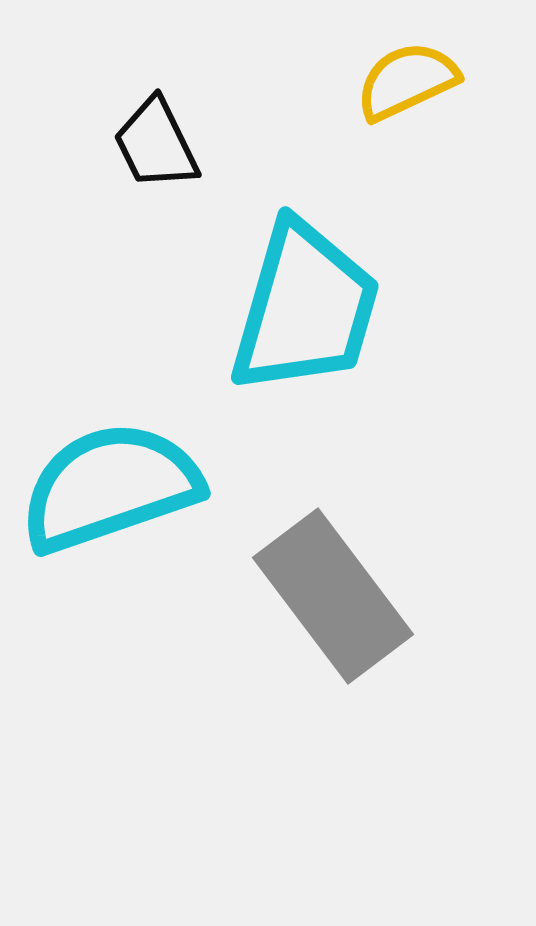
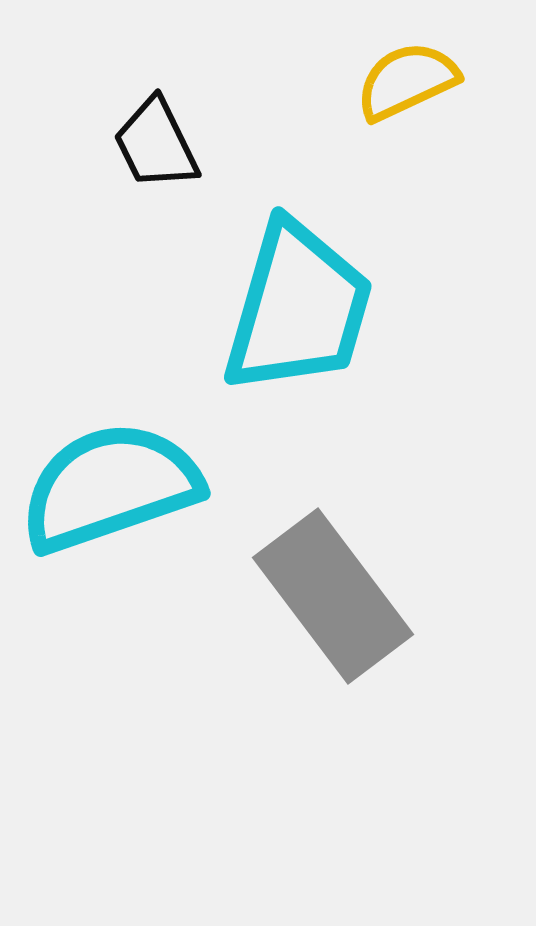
cyan trapezoid: moved 7 px left
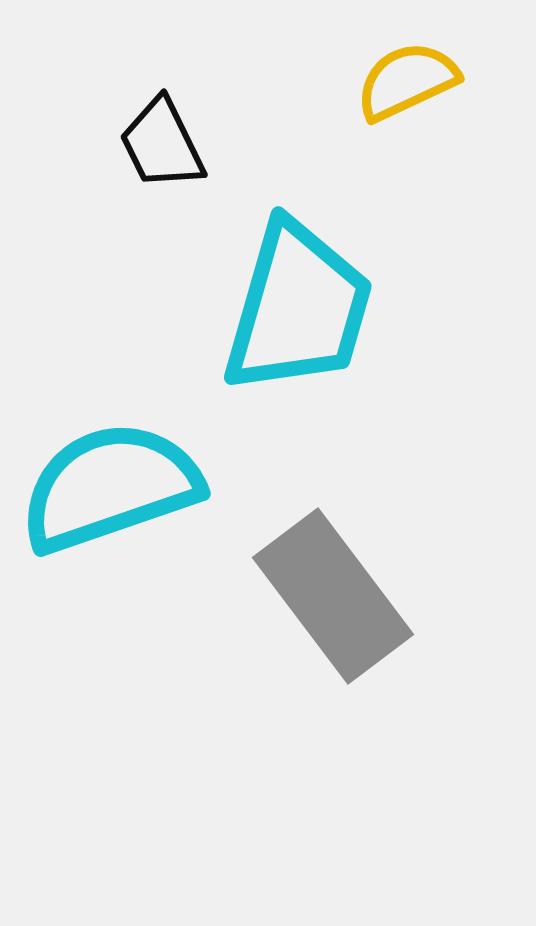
black trapezoid: moved 6 px right
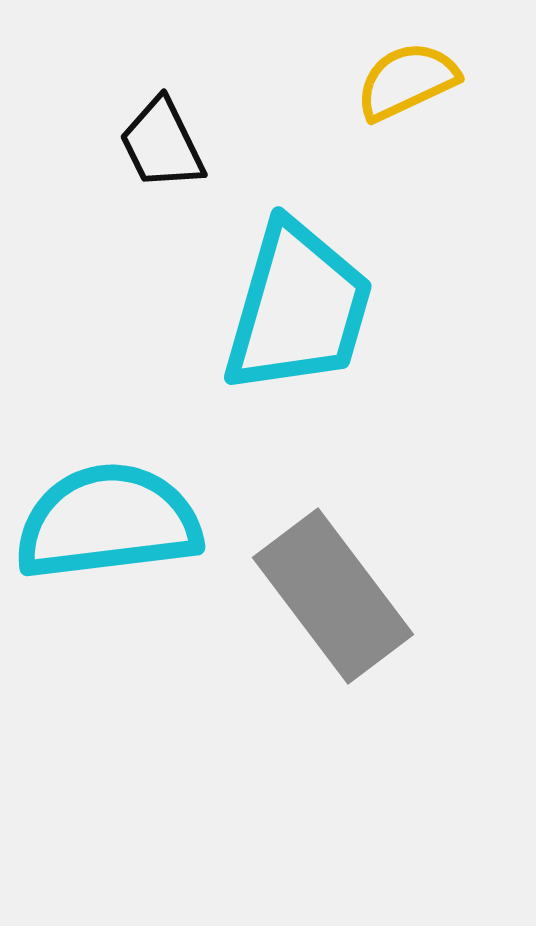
cyan semicircle: moved 2 px left, 35 px down; rotated 12 degrees clockwise
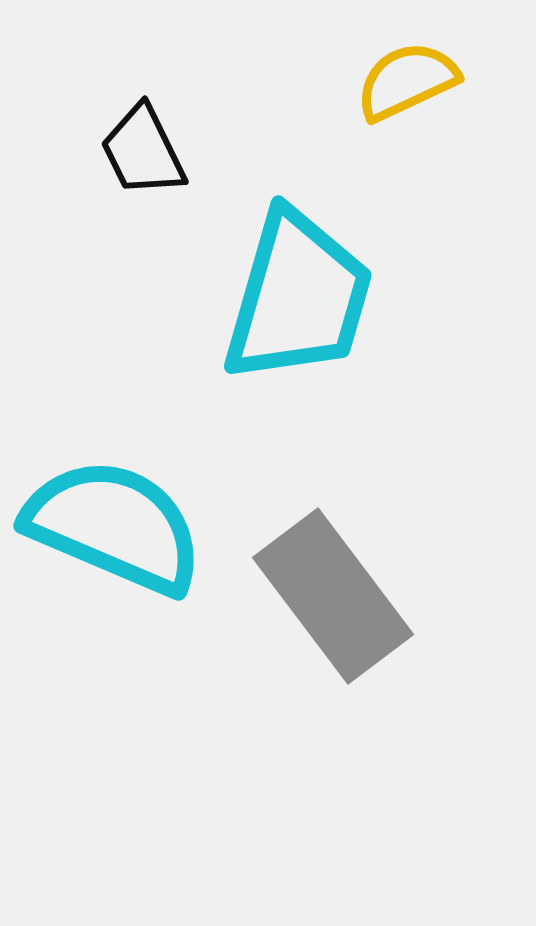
black trapezoid: moved 19 px left, 7 px down
cyan trapezoid: moved 11 px up
cyan semicircle: moved 6 px right, 4 px down; rotated 30 degrees clockwise
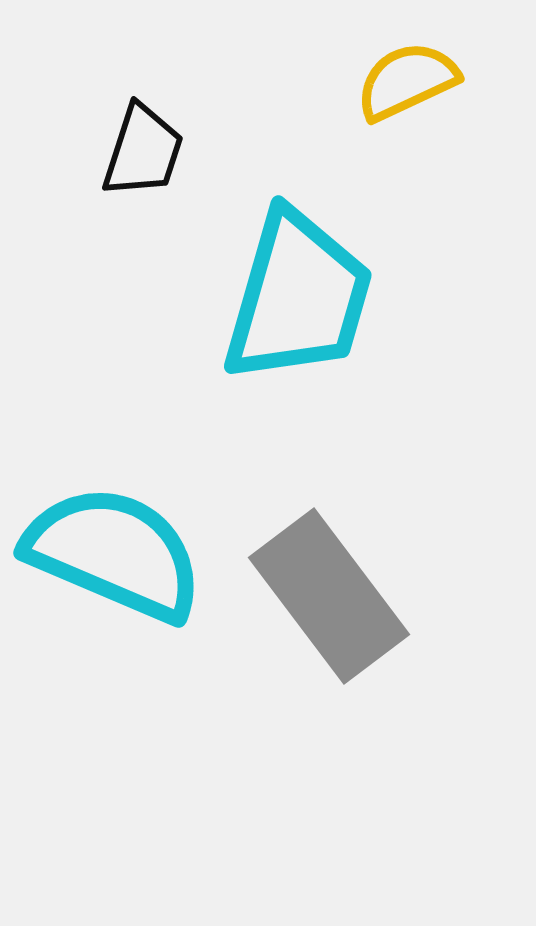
black trapezoid: rotated 136 degrees counterclockwise
cyan semicircle: moved 27 px down
gray rectangle: moved 4 px left
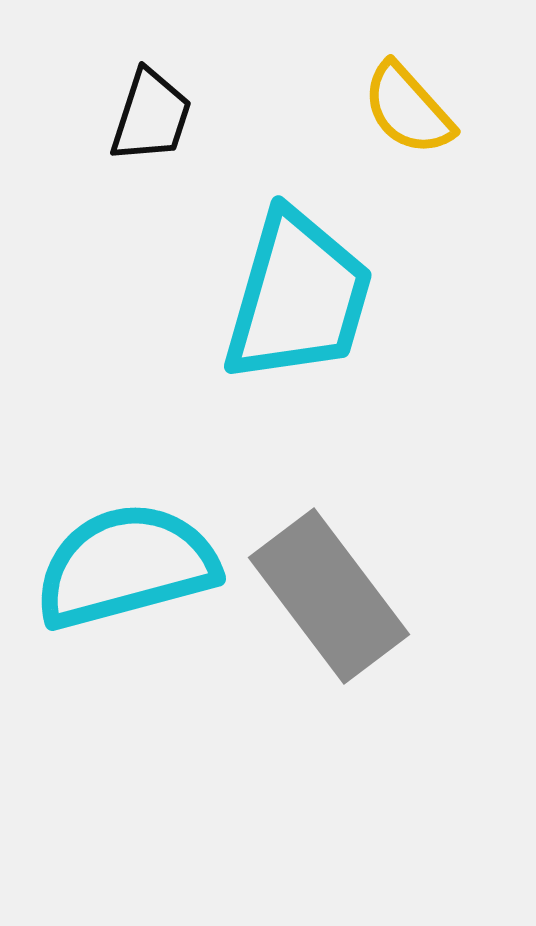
yellow semicircle: moved 1 px right, 28 px down; rotated 107 degrees counterclockwise
black trapezoid: moved 8 px right, 35 px up
cyan semicircle: moved 12 px right, 13 px down; rotated 38 degrees counterclockwise
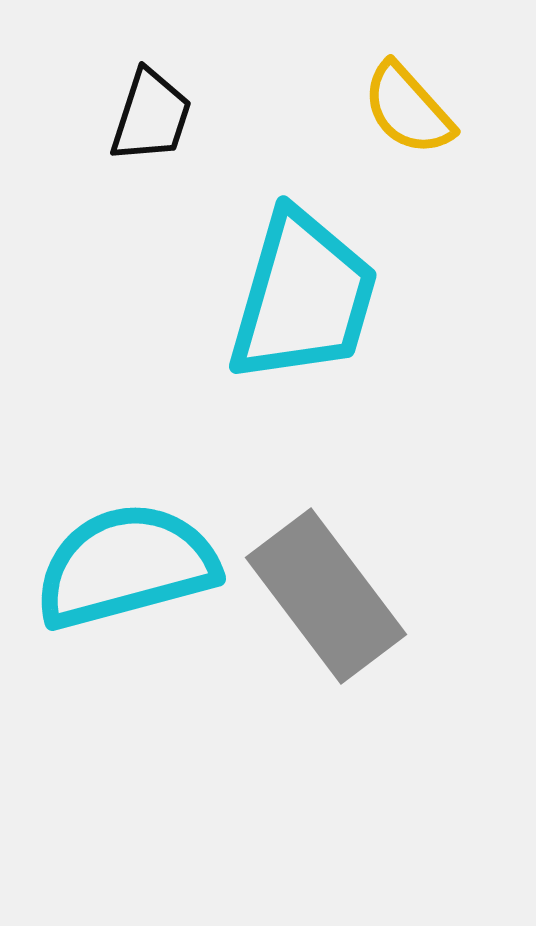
cyan trapezoid: moved 5 px right
gray rectangle: moved 3 px left
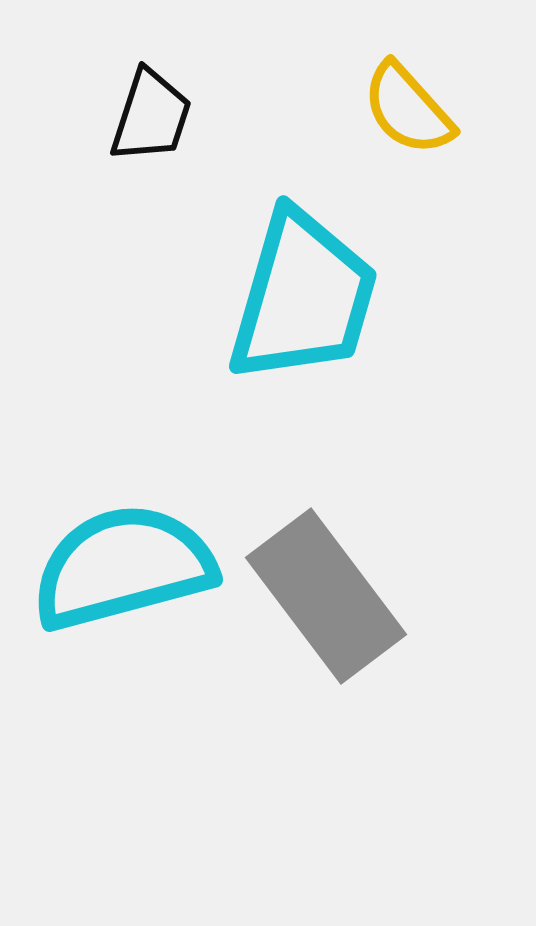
cyan semicircle: moved 3 px left, 1 px down
